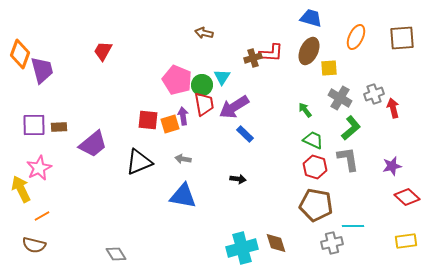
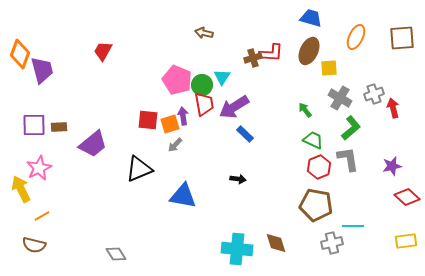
gray arrow at (183, 159): moved 8 px left, 14 px up; rotated 56 degrees counterclockwise
black triangle at (139, 162): moved 7 px down
red hexagon at (315, 167): moved 4 px right; rotated 20 degrees clockwise
cyan cross at (242, 248): moved 5 px left, 1 px down; rotated 20 degrees clockwise
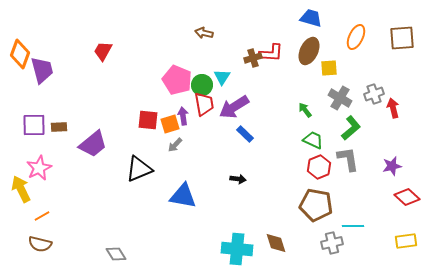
brown semicircle at (34, 245): moved 6 px right, 1 px up
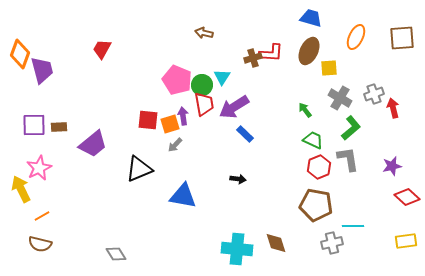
red trapezoid at (103, 51): moved 1 px left, 2 px up
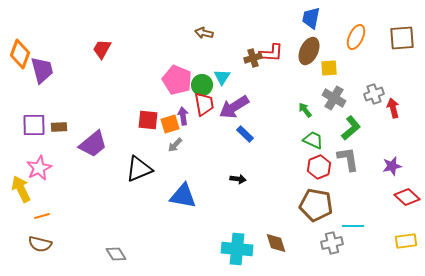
blue trapezoid at (311, 18): rotated 95 degrees counterclockwise
gray cross at (340, 98): moved 6 px left
orange line at (42, 216): rotated 14 degrees clockwise
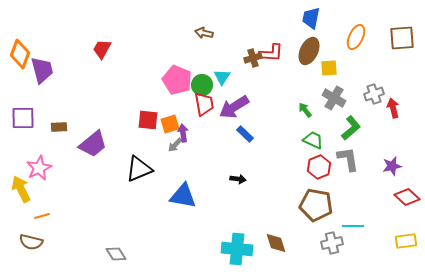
purple arrow at (183, 116): moved 17 px down
purple square at (34, 125): moved 11 px left, 7 px up
brown semicircle at (40, 244): moved 9 px left, 2 px up
